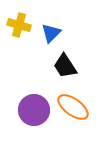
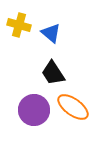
blue triangle: rotated 35 degrees counterclockwise
black trapezoid: moved 12 px left, 7 px down
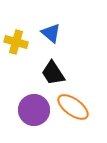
yellow cross: moved 3 px left, 17 px down
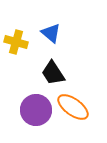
purple circle: moved 2 px right
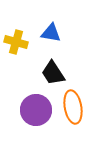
blue triangle: rotated 30 degrees counterclockwise
orange ellipse: rotated 44 degrees clockwise
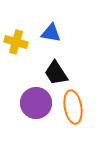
black trapezoid: moved 3 px right
purple circle: moved 7 px up
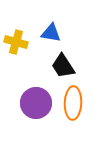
black trapezoid: moved 7 px right, 7 px up
orange ellipse: moved 4 px up; rotated 12 degrees clockwise
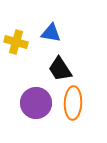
black trapezoid: moved 3 px left, 3 px down
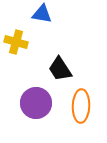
blue triangle: moved 9 px left, 19 px up
orange ellipse: moved 8 px right, 3 px down
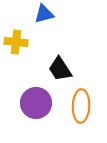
blue triangle: moved 2 px right; rotated 25 degrees counterclockwise
yellow cross: rotated 10 degrees counterclockwise
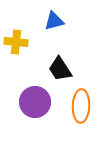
blue triangle: moved 10 px right, 7 px down
purple circle: moved 1 px left, 1 px up
